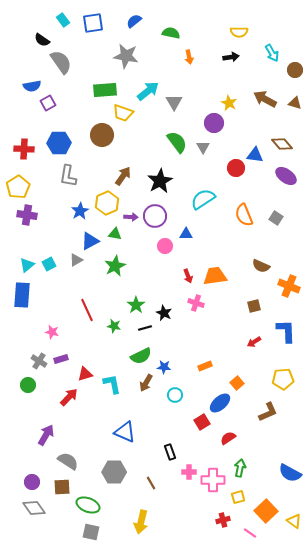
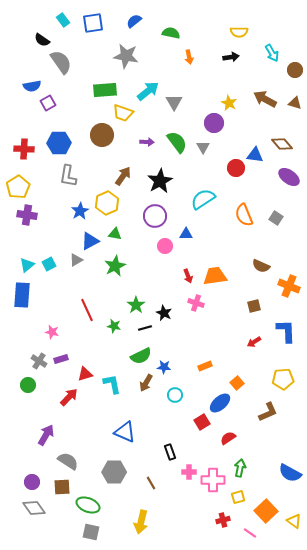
purple ellipse at (286, 176): moved 3 px right, 1 px down
purple arrow at (131, 217): moved 16 px right, 75 px up
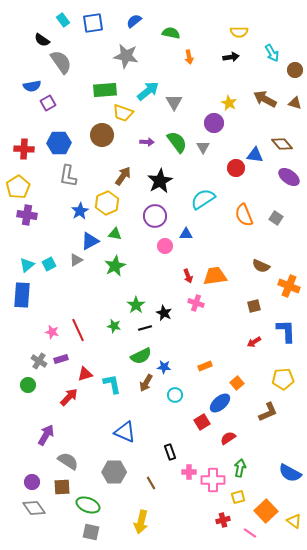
red line at (87, 310): moved 9 px left, 20 px down
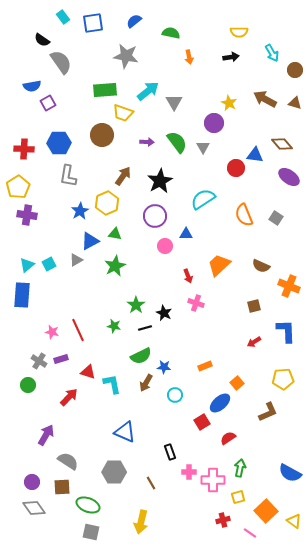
cyan rectangle at (63, 20): moved 3 px up
orange trapezoid at (215, 276): moved 4 px right, 11 px up; rotated 35 degrees counterclockwise
red triangle at (85, 374): moved 3 px right, 2 px up; rotated 35 degrees clockwise
